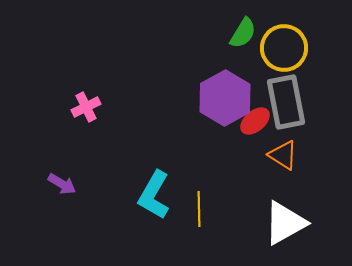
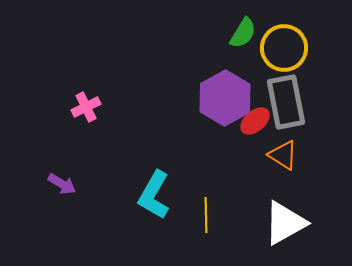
yellow line: moved 7 px right, 6 px down
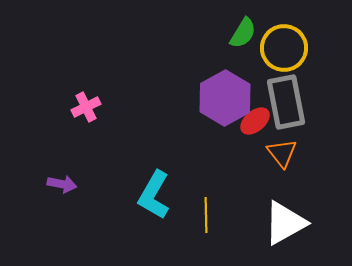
orange triangle: moved 1 px left, 2 px up; rotated 20 degrees clockwise
purple arrow: rotated 20 degrees counterclockwise
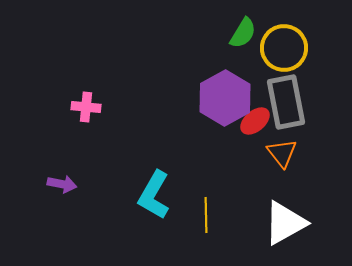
pink cross: rotated 32 degrees clockwise
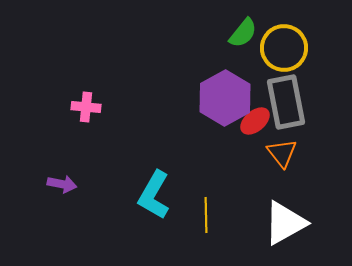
green semicircle: rotated 8 degrees clockwise
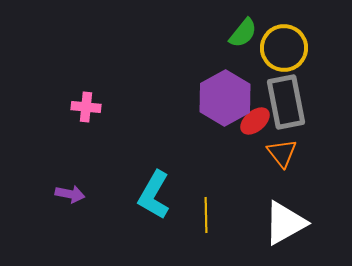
purple arrow: moved 8 px right, 10 px down
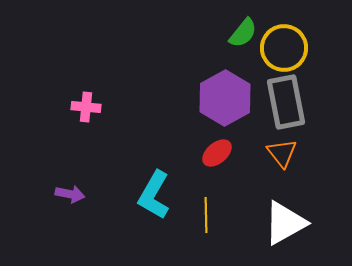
red ellipse: moved 38 px left, 32 px down
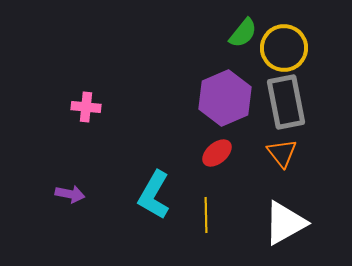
purple hexagon: rotated 6 degrees clockwise
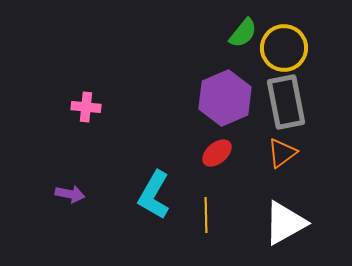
orange triangle: rotated 32 degrees clockwise
